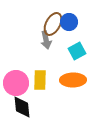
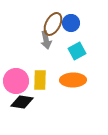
blue circle: moved 2 px right, 1 px down
pink circle: moved 2 px up
black diamond: moved 5 px up; rotated 75 degrees counterclockwise
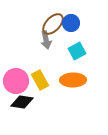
brown ellipse: rotated 15 degrees clockwise
yellow rectangle: rotated 30 degrees counterclockwise
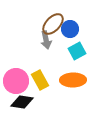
blue circle: moved 1 px left, 6 px down
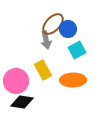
blue circle: moved 2 px left
cyan square: moved 1 px up
yellow rectangle: moved 3 px right, 10 px up
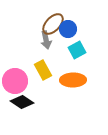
pink circle: moved 1 px left
black diamond: rotated 25 degrees clockwise
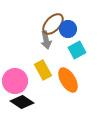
orange ellipse: moved 5 px left; rotated 60 degrees clockwise
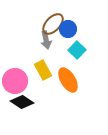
cyan square: rotated 18 degrees counterclockwise
